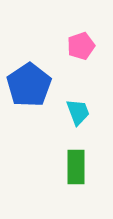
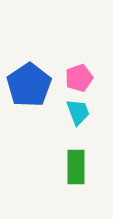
pink pentagon: moved 2 px left, 32 px down
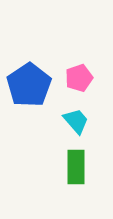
cyan trapezoid: moved 2 px left, 9 px down; rotated 20 degrees counterclockwise
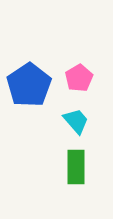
pink pentagon: rotated 12 degrees counterclockwise
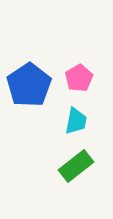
cyan trapezoid: rotated 52 degrees clockwise
green rectangle: moved 1 px up; rotated 52 degrees clockwise
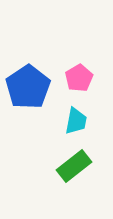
blue pentagon: moved 1 px left, 2 px down
green rectangle: moved 2 px left
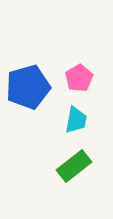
blue pentagon: rotated 18 degrees clockwise
cyan trapezoid: moved 1 px up
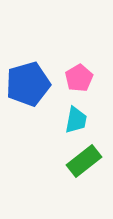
blue pentagon: moved 3 px up
green rectangle: moved 10 px right, 5 px up
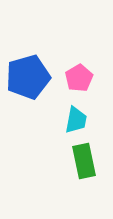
blue pentagon: moved 7 px up
green rectangle: rotated 64 degrees counterclockwise
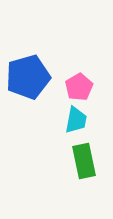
pink pentagon: moved 9 px down
